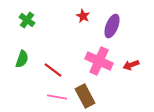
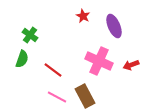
green cross: moved 3 px right, 15 px down
purple ellipse: moved 2 px right; rotated 45 degrees counterclockwise
pink line: rotated 18 degrees clockwise
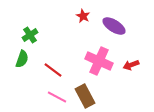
purple ellipse: rotated 35 degrees counterclockwise
green cross: rotated 21 degrees clockwise
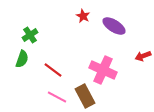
pink cross: moved 4 px right, 9 px down
red arrow: moved 12 px right, 9 px up
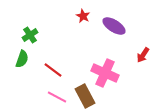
red arrow: moved 1 px up; rotated 35 degrees counterclockwise
pink cross: moved 2 px right, 3 px down
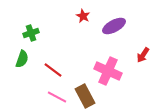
purple ellipse: rotated 60 degrees counterclockwise
green cross: moved 1 px right, 2 px up; rotated 14 degrees clockwise
pink cross: moved 3 px right, 2 px up
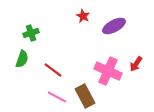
red arrow: moved 7 px left, 9 px down
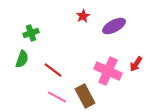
red star: rotated 16 degrees clockwise
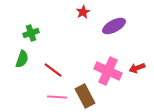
red star: moved 4 px up
red arrow: moved 1 px right, 4 px down; rotated 35 degrees clockwise
pink line: rotated 24 degrees counterclockwise
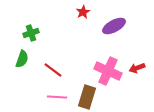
brown rectangle: moved 2 px right, 1 px down; rotated 45 degrees clockwise
